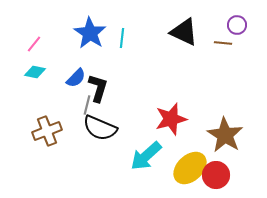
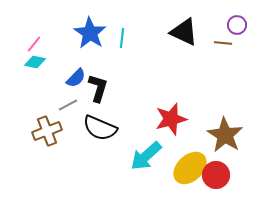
cyan diamond: moved 10 px up
gray line: moved 19 px left; rotated 48 degrees clockwise
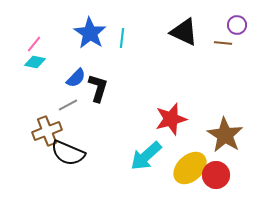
black semicircle: moved 32 px left, 25 px down
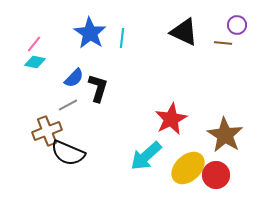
blue semicircle: moved 2 px left
red star: rotated 12 degrees counterclockwise
yellow ellipse: moved 2 px left
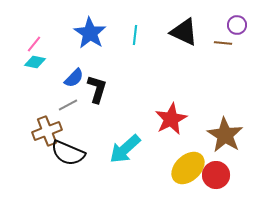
cyan line: moved 13 px right, 3 px up
black L-shape: moved 1 px left, 1 px down
cyan arrow: moved 21 px left, 7 px up
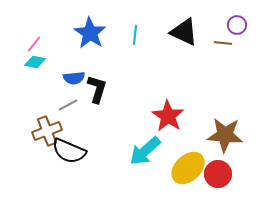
blue semicircle: rotated 40 degrees clockwise
red star: moved 3 px left, 3 px up; rotated 12 degrees counterclockwise
brown star: rotated 27 degrees counterclockwise
cyan arrow: moved 20 px right, 2 px down
black semicircle: moved 1 px right, 2 px up
red circle: moved 2 px right, 1 px up
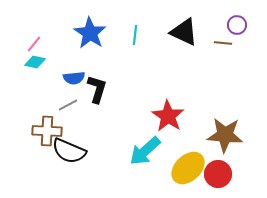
brown cross: rotated 24 degrees clockwise
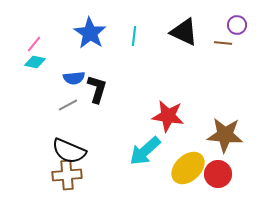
cyan line: moved 1 px left, 1 px down
red star: rotated 24 degrees counterclockwise
brown cross: moved 20 px right, 44 px down; rotated 8 degrees counterclockwise
